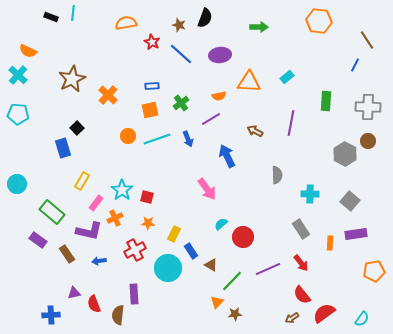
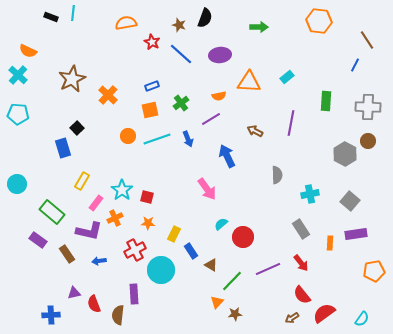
blue rectangle at (152, 86): rotated 16 degrees counterclockwise
cyan cross at (310, 194): rotated 12 degrees counterclockwise
cyan circle at (168, 268): moved 7 px left, 2 px down
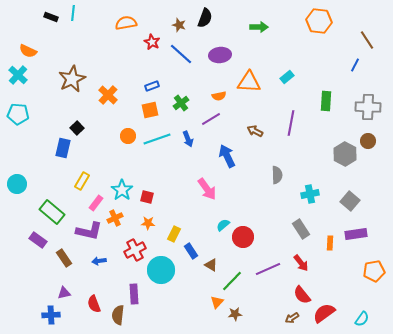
blue rectangle at (63, 148): rotated 30 degrees clockwise
cyan semicircle at (221, 224): moved 2 px right, 1 px down
brown rectangle at (67, 254): moved 3 px left, 4 px down
purple triangle at (74, 293): moved 10 px left
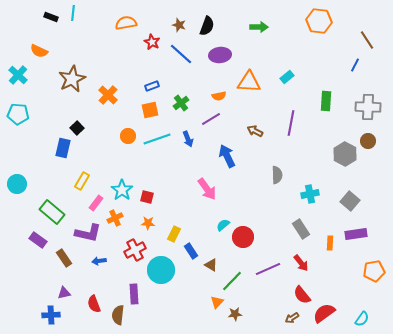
black semicircle at (205, 18): moved 2 px right, 8 px down
orange semicircle at (28, 51): moved 11 px right
purple L-shape at (89, 231): moved 1 px left, 2 px down
